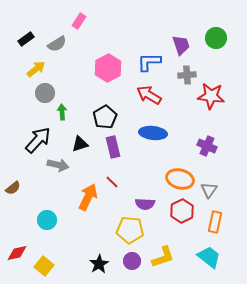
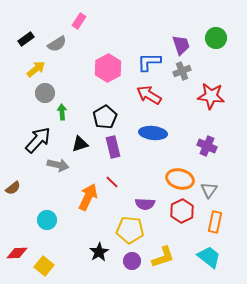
gray cross: moved 5 px left, 4 px up; rotated 18 degrees counterclockwise
red diamond: rotated 10 degrees clockwise
black star: moved 12 px up
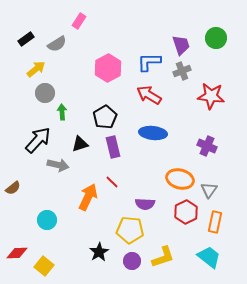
red hexagon: moved 4 px right, 1 px down
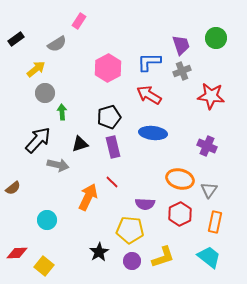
black rectangle: moved 10 px left
black pentagon: moved 4 px right; rotated 15 degrees clockwise
red hexagon: moved 6 px left, 2 px down
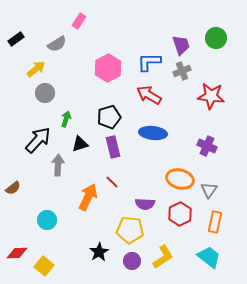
green arrow: moved 4 px right, 7 px down; rotated 21 degrees clockwise
gray arrow: rotated 100 degrees counterclockwise
yellow L-shape: rotated 15 degrees counterclockwise
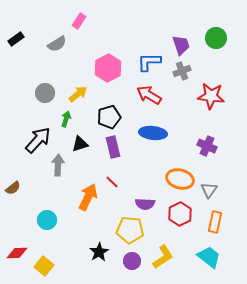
yellow arrow: moved 42 px right, 25 px down
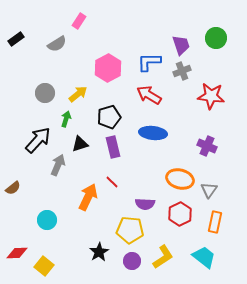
gray arrow: rotated 20 degrees clockwise
cyan trapezoid: moved 5 px left
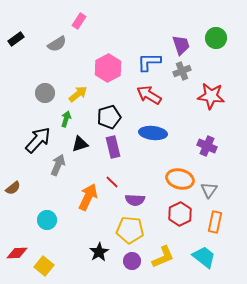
purple semicircle: moved 10 px left, 4 px up
yellow L-shape: rotated 10 degrees clockwise
